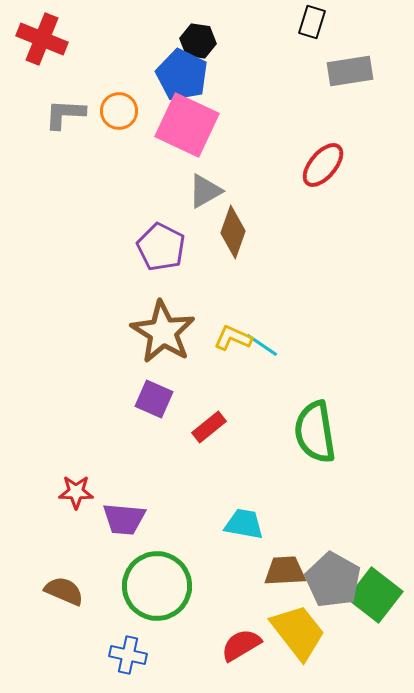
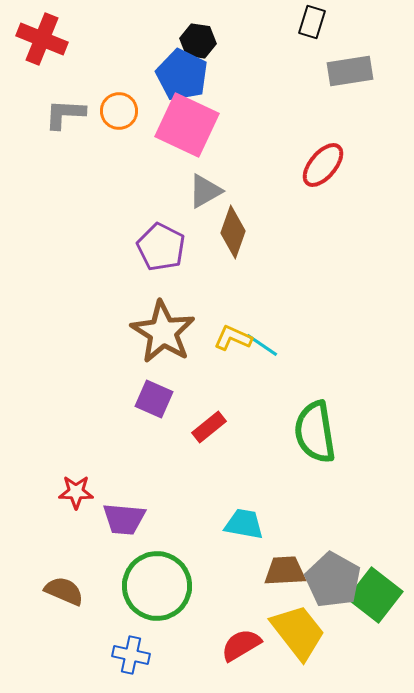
blue cross: moved 3 px right
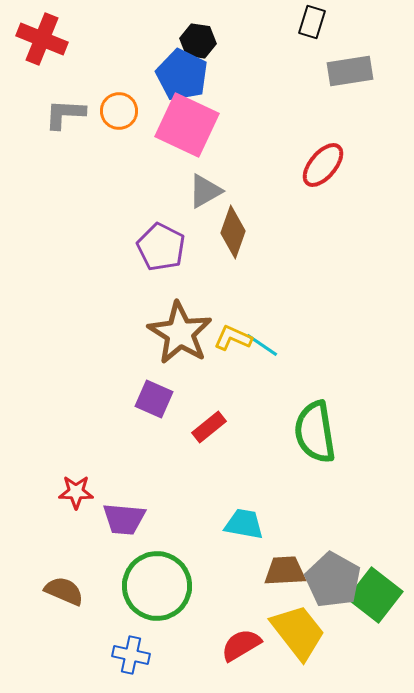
brown star: moved 17 px right, 1 px down
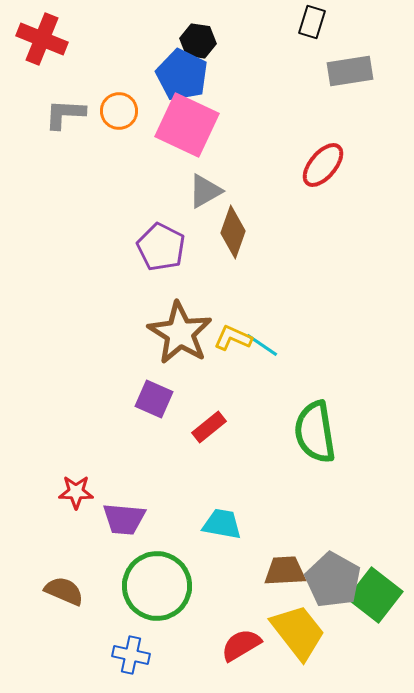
cyan trapezoid: moved 22 px left
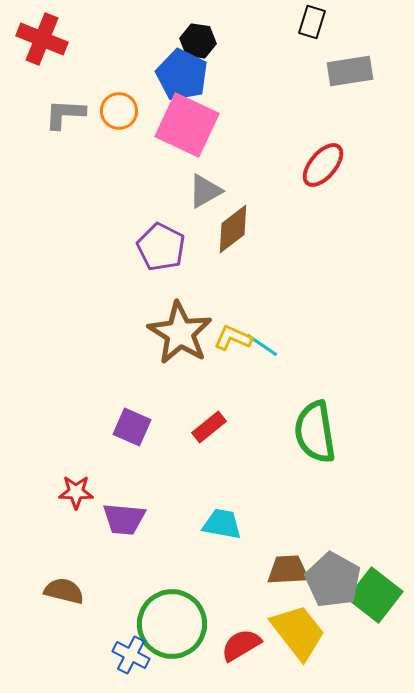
brown diamond: moved 3 px up; rotated 33 degrees clockwise
purple square: moved 22 px left, 28 px down
brown trapezoid: moved 3 px right, 1 px up
green circle: moved 15 px right, 38 px down
brown semicircle: rotated 9 degrees counterclockwise
blue cross: rotated 15 degrees clockwise
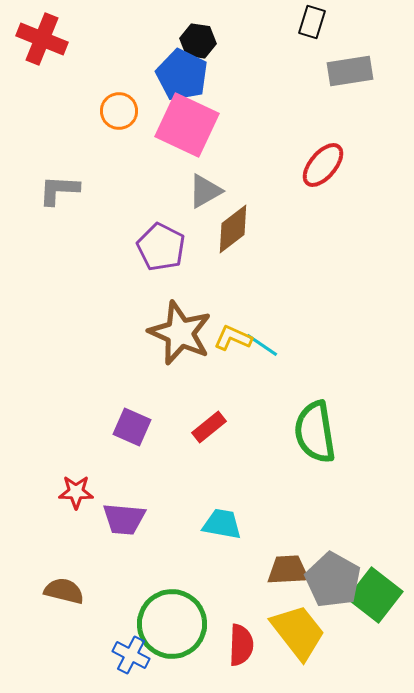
gray L-shape: moved 6 px left, 76 px down
brown star: rotated 8 degrees counterclockwise
red semicircle: rotated 123 degrees clockwise
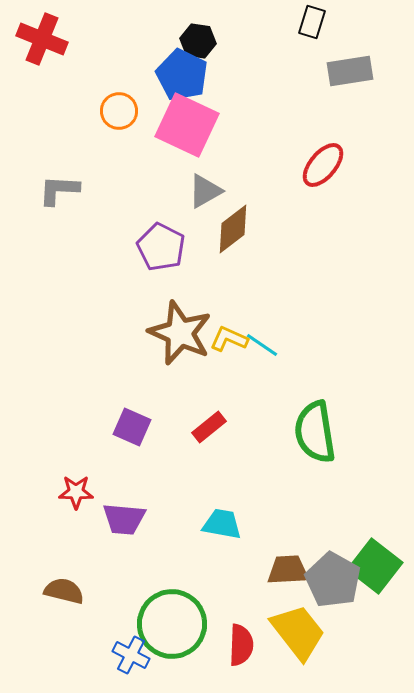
yellow L-shape: moved 4 px left, 1 px down
green square: moved 29 px up
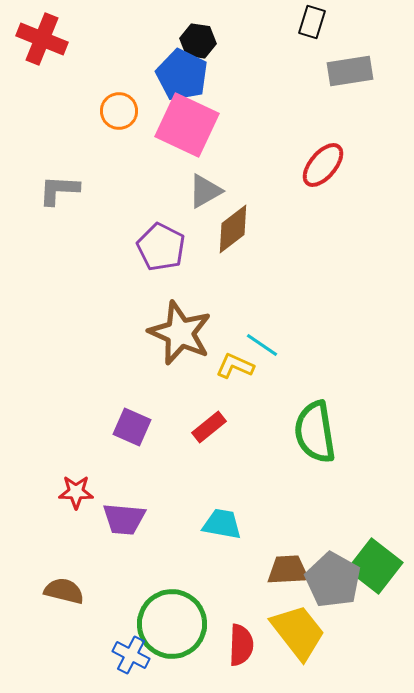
yellow L-shape: moved 6 px right, 27 px down
